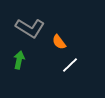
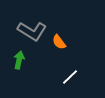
gray L-shape: moved 2 px right, 3 px down
white line: moved 12 px down
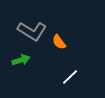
green arrow: moved 2 px right; rotated 60 degrees clockwise
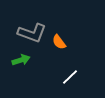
gray L-shape: moved 2 px down; rotated 12 degrees counterclockwise
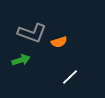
orange semicircle: rotated 70 degrees counterclockwise
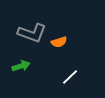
green arrow: moved 6 px down
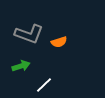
gray L-shape: moved 3 px left, 1 px down
white line: moved 26 px left, 8 px down
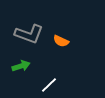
orange semicircle: moved 2 px right, 1 px up; rotated 42 degrees clockwise
white line: moved 5 px right
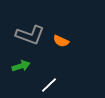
gray L-shape: moved 1 px right, 1 px down
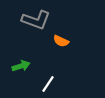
gray L-shape: moved 6 px right, 15 px up
white line: moved 1 px left, 1 px up; rotated 12 degrees counterclockwise
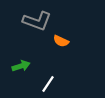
gray L-shape: moved 1 px right, 1 px down
